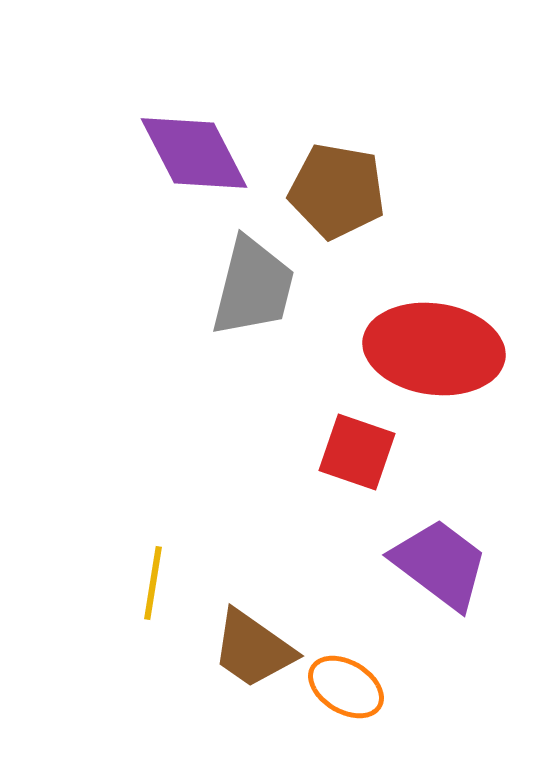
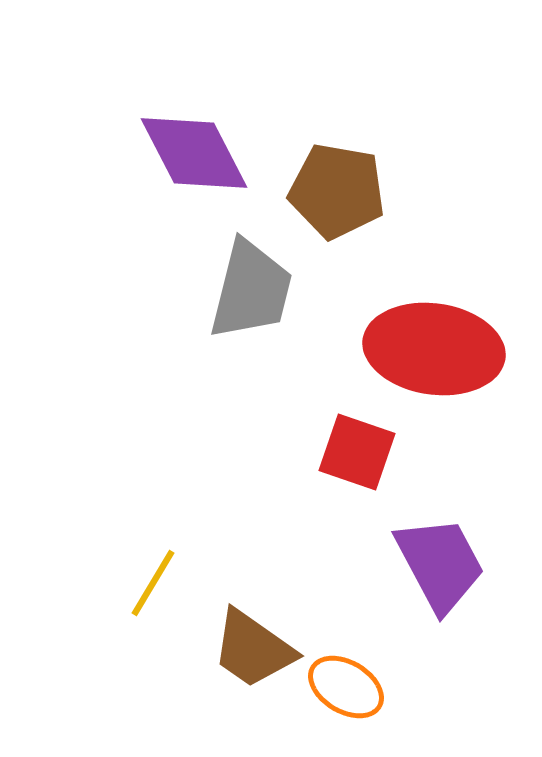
gray trapezoid: moved 2 px left, 3 px down
purple trapezoid: rotated 25 degrees clockwise
yellow line: rotated 22 degrees clockwise
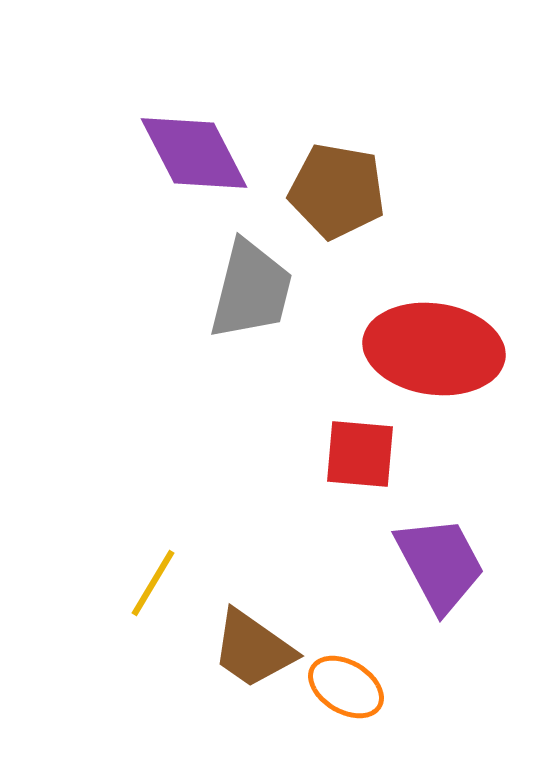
red square: moved 3 px right, 2 px down; rotated 14 degrees counterclockwise
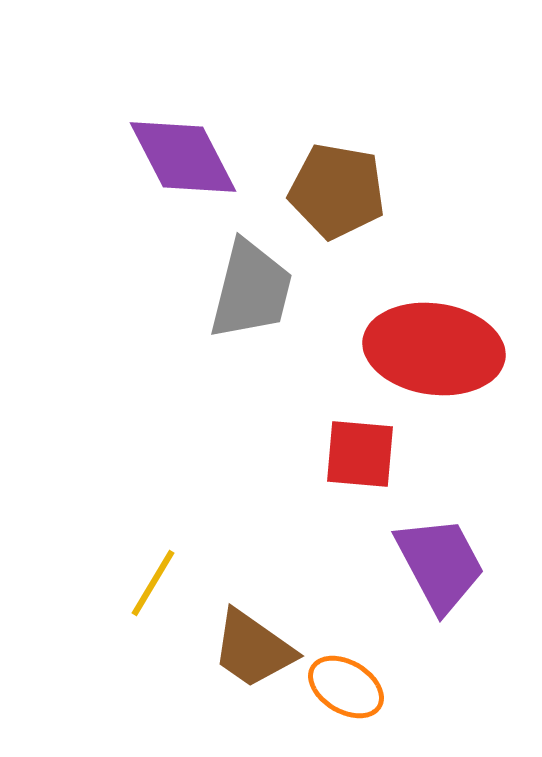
purple diamond: moved 11 px left, 4 px down
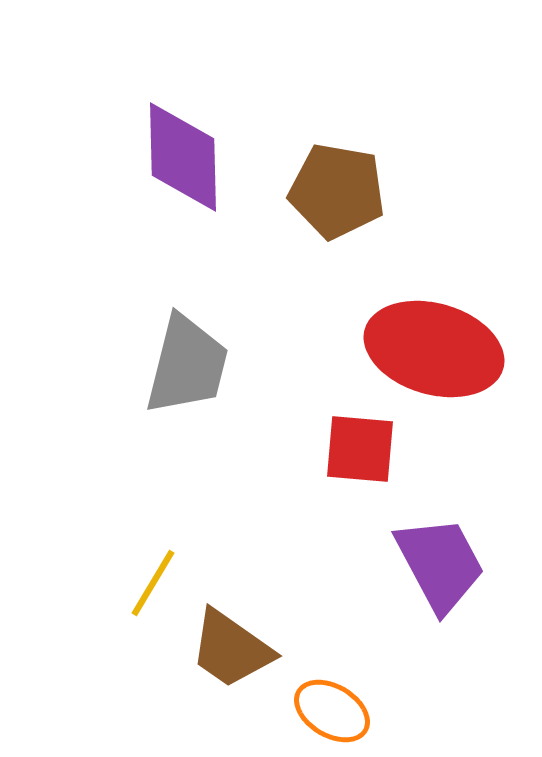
purple diamond: rotated 26 degrees clockwise
gray trapezoid: moved 64 px left, 75 px down
red ellipse: rotated 8 degrees clockwise
red square: moved 5 px up
brown trapezoid: moved 22 px left
orange ellipse: moved 14 px left, 24 px down
